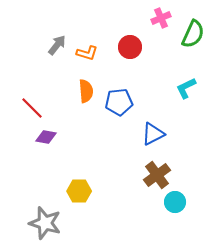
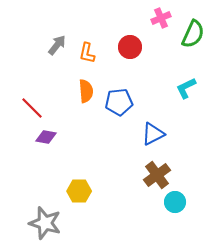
orange L-shape: rotated 85 degrees clockwise
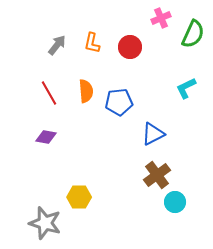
orange L-shape: moved 5 px right, 10 px up
red line: moved 17 px right, 15 px up; rotated 15 degrees clockwise
yellow hexagon: moved 6 px down
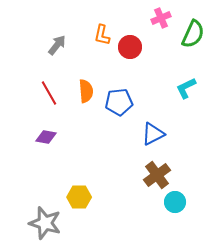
orange L-shape: moved 10 px right, 8 px up
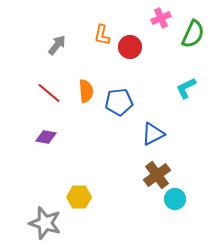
red line: rotated 20 degrees counterclockwise
cyan circle: moved 3 px up
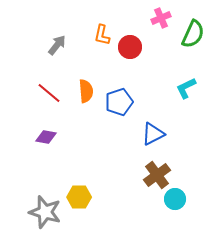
blue pentagon: rotated 12 degrees counterclockwise
gray star: moved 11 px up
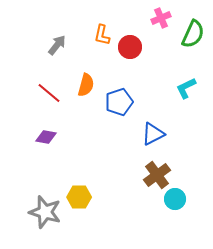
orange semicircle: moved 6 px up; rotated 20 degrees clockwise
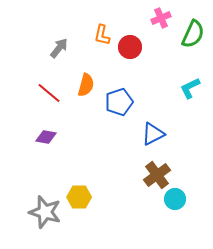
gray arrow: moved 2 px right, 3 px down
cyan L-shape: moved 4 px right
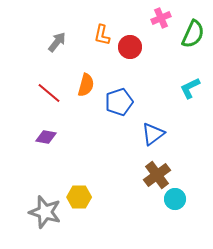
gray arrow: moved 2 px left, 6 px up
blue triangle: rotated 10 degrees counterclockwise
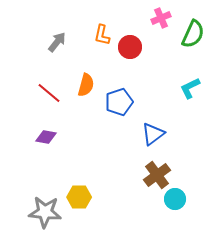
gray star: rotated 12 degrees counterclockwise
